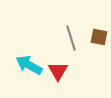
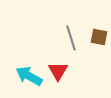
cyan arrow: moved 11 px down
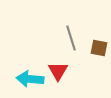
brown square: moved 11 px down
cyan arrow: moved 1 px right, 3 px down; rotated 24 degrees counterclockwise
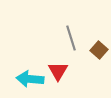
brown square: moved 2 px down; rotated 30 degrees clockwise
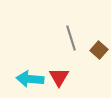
red triangle: moved 1 px right, 6 px down
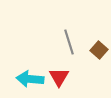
gray line: moved 2 px left, 4 px down
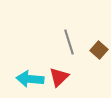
red triangle: rotated 15 degrees clockwise
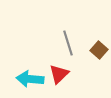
gray line: moved 1 px left, 1 px down
red triangle: moved 3 px up
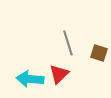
brown square: moved 3 px down; rotated 24 degrees counterclockwise
